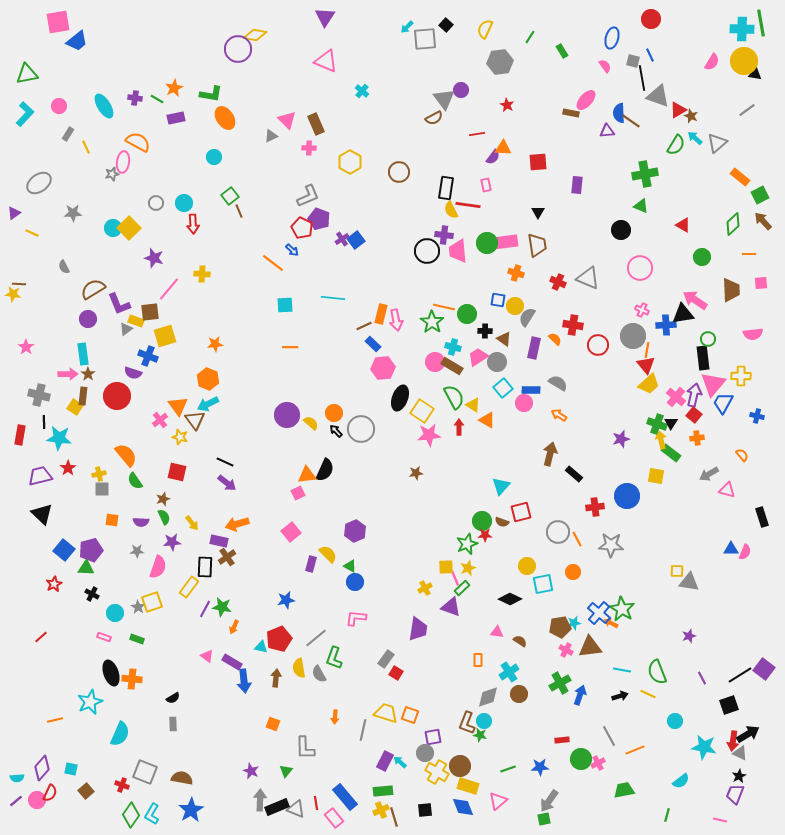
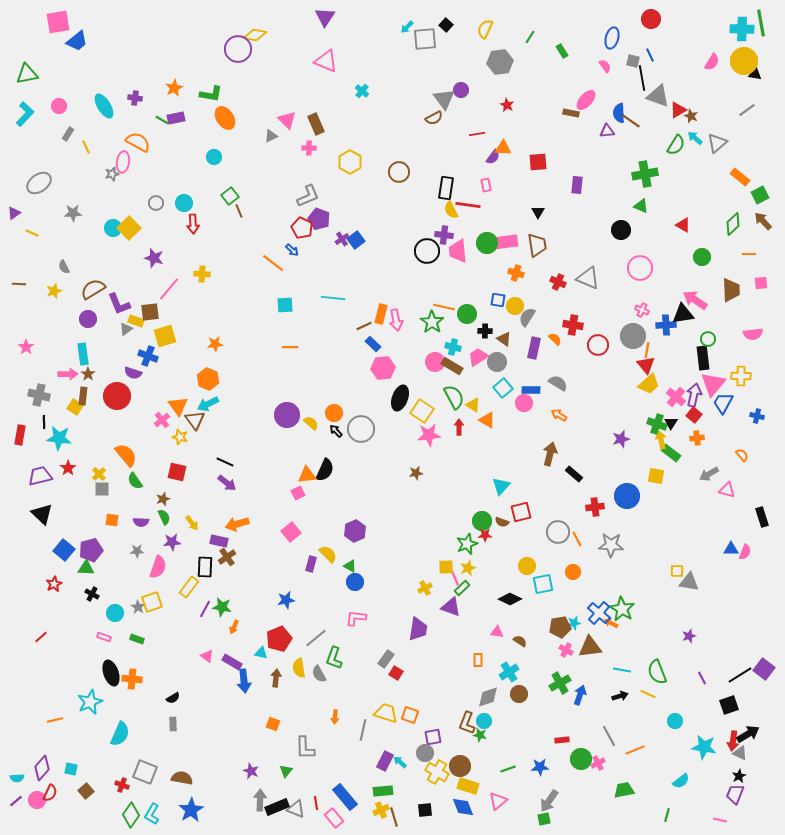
green line at (157, 99): moved 5 px right, 21 px down
yellow star at (13, 294): moved 41 px right, 3 px up; rotated 28 degrees counterclockwise
pink cross at (160, 420): moved 2 px right
yellow cross at (99, 474): rotated 32 degrees counterclockwise
cyan triangle at (261, 647): moved 6 px down
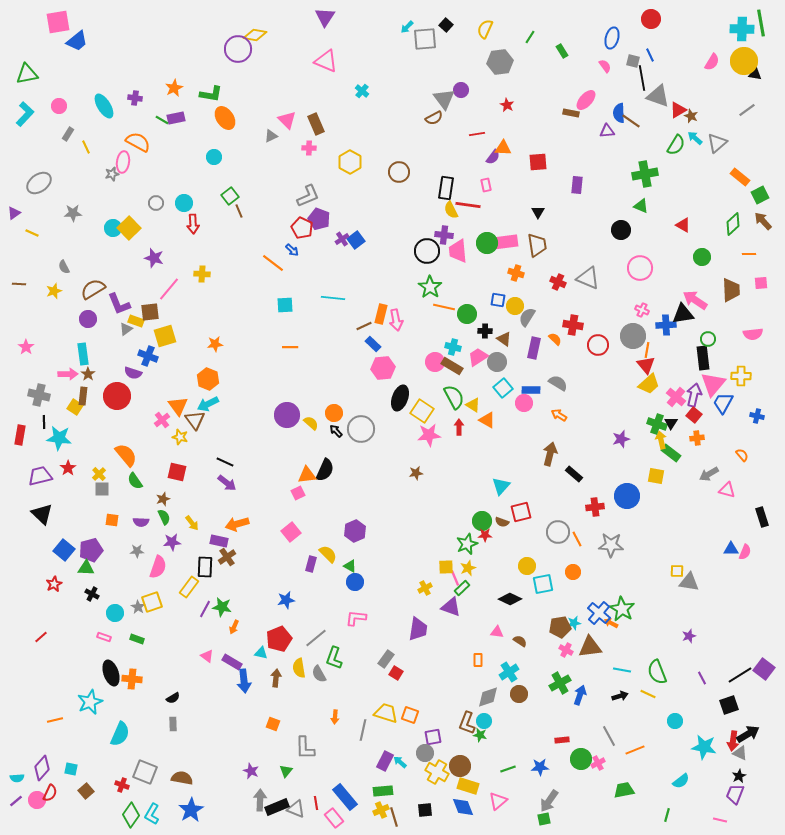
green star at (432, 322): moved 2 px left, 35 px up
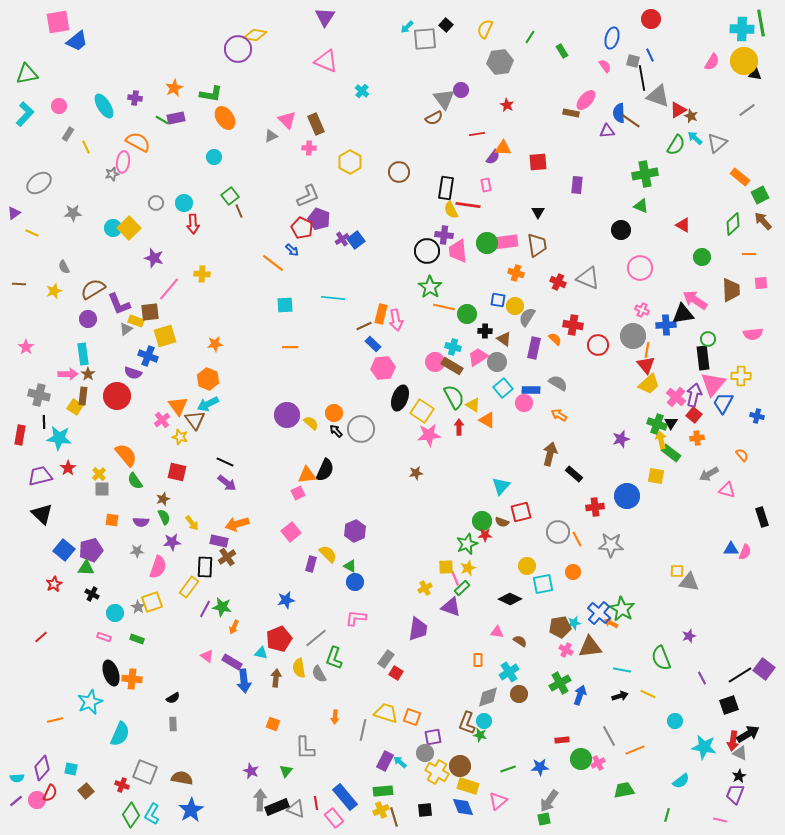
green semicircle at (657, 672): moved 4 px right, 14 px up
orange square at (410, 715): moved 2 px right, 2 px down
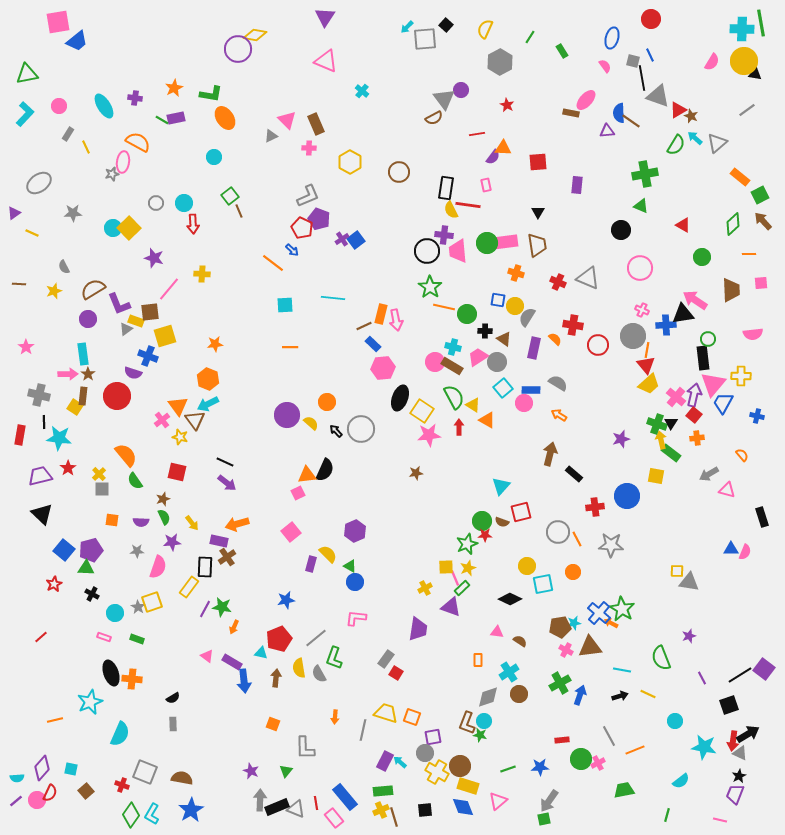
gray hexagon at (500, 62): rotated 20 degrees counterclockwise
orange circle at (334, 413): moved 7 px left, 11 px up
